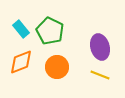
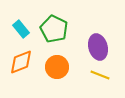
green pentagon: moved 4 px right, 2 px up
purple ellipse: moved 2 px left
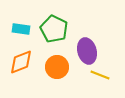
cyan rectangle: rotated 42 degrees counterclockwise
purple ellipse: moved 11 px left, 4 px down
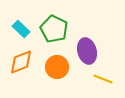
cyan rectangle: rotated 36 degrees clockwise
yellow line: moved 3 px right, 4 px down
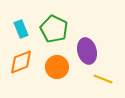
cyan rectangle: rotated 24 degrees clockwise
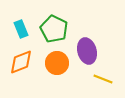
orange circle: moved 4 px up
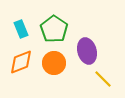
green pentagon: rotated 8 degrees clockwise
orange circle: moved 3 px left
yellow line: rotated 24 degrees clockwise
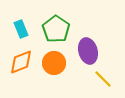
green pentagon: moved 2 px right
purple ellipse: moved 1 px right
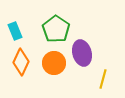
cyan rectangle: moved 6 px left, 2 px down
purple ellipse: moved 6 px left, 2 px down
orange diamond: rotated 44 degrees counterclockwise
yellow line: rotated 60 degrees clockwise
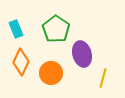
cyan rectangle: moved 1 px right, 2 px up
purple ellipse: moved 1 px down
orange circle: moved 3 px left, 10 px down
yellow line: moved 1 px up
